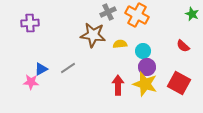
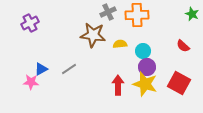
orange cross: rotated 30 degrees counterclockwise
purple cross: rotated 24 degrees counterclockwise
gray line: moved 1 px right, 1 px down
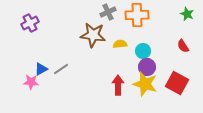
green star: moved 5 px left
red semicircle: rotated 16 degrees clockwise
gray line: moved 8 px left
red square: moved 2 px left
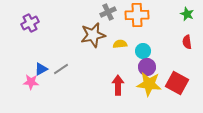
brown star: rotated 20 degrees counterclockwise
red semicircle: moved 4 px right, 4 px up; rotated 24 degrees clockwise
yellow star: moved 4 px right; rotated 10 degrees counterclockwise
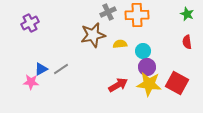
red arrow: rotated 60 degrees clockwise
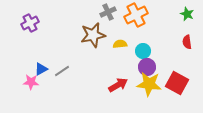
orange cross: moved 1 px left; rotated 25 degrees counterclockwise
gray line: moved 1 px right, 2 px down
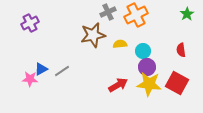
green star: rotated 16 degrees clockwise
red semicircle: moved 6 px left, 8 px down
pink star: moved 1 px left, 3 px up
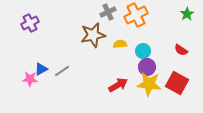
red semicircle: rotated 48 degrees counterclockwise
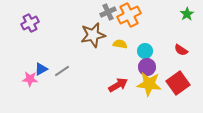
orange cross: moved 7 px left
yellow semicircle: rotated 16 degrees clockwise
cyan circle: moved 2 px right
red square: moved 1 px right; rotated 25 degrees clockwise
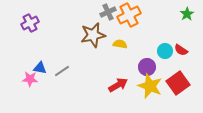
cyan circle: moved 20 px right
blue triangle: moved 1 px left, 1 px up; rotated 40 degrees clockwise
yellow star: moved 1 px right, 2 px down; rotated 15 degrees clockwise
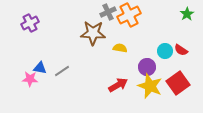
brown star: moved 2 px up; rotated 15 degrees clockwise
yellow semicircle: moved 4 px down
